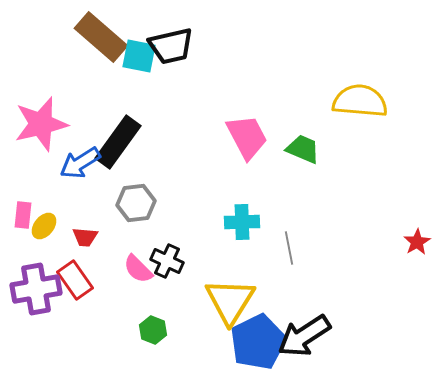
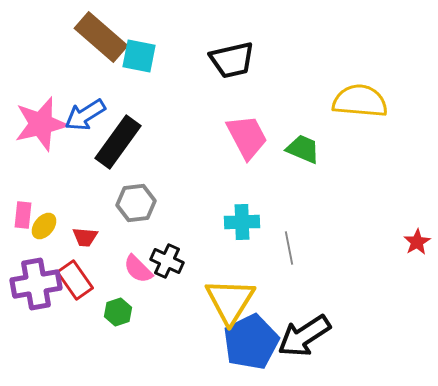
black trapezoid: moved 61 px right, 14 px down
blue arrow: moved 5 px right, 48 px up
purple cross: moved 5 px up
green hexagon: moved 35 px left, 18 px up; rotated 20 degrees clockwise
blue pentagon: moved 7 px left
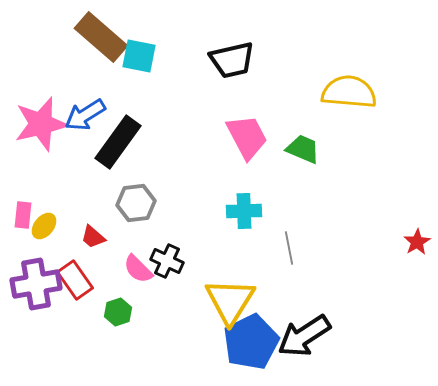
yellow semicircle: moved 11 px left, 9 px up
cyan cross: moved 2 px right, 11 px up
red trapezoid: moved 8 px right; rotated 36 degrees clockwise
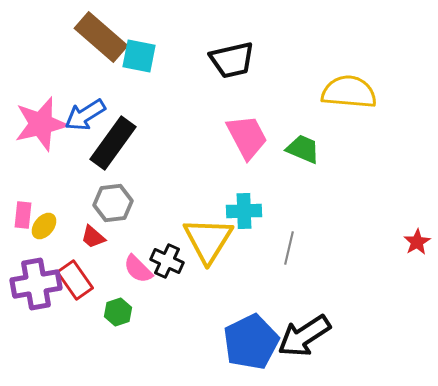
black rectangle: moved 5 px left, 1 px down
gray hexagon: moved 23 px left
gray line: rotated 24 degrees clockwise
yellow triangle: moved 22 px left, 61 px up
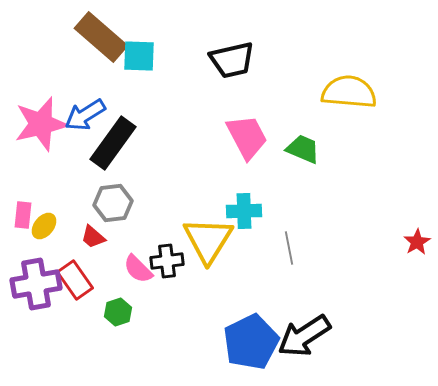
cyan square: rotated 9 degrees counterclockwise
gray line: rotated 24 degrees counterclockwise
black cross: rotated 32 degrees counterclockwise
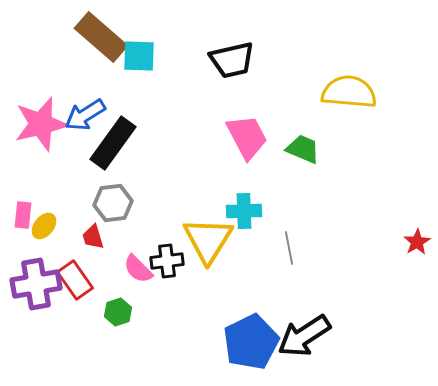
red trapezoid: rotated 32 degrees clockwise
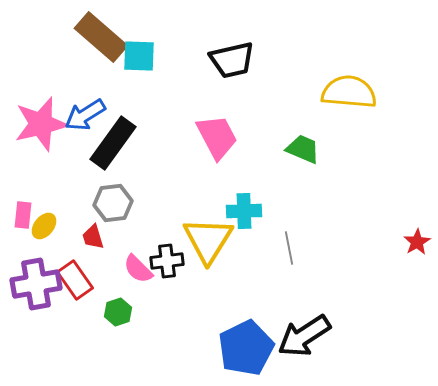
pink trapezoid: moved 30 px left
blue pentagon: moved 5 px left, 6 px down
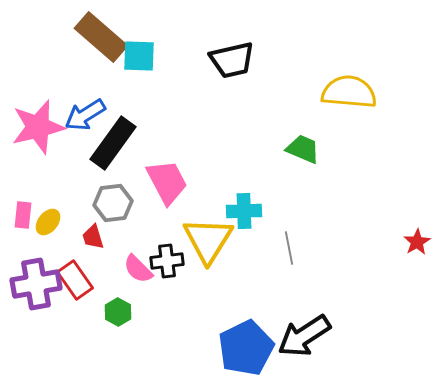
pink star: moved 3 px left, 3 px down
pink trapezoid: moved 50 px left, 45 px down
yellow ellipse: moved 4 px right, 4 px up
green hexagon: rotated 12 degrees counterclockwise
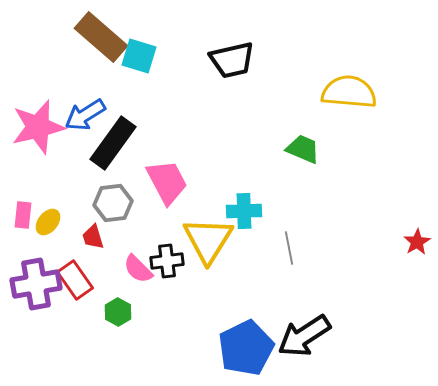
cyan square: rotated 15 degrees clockwise
